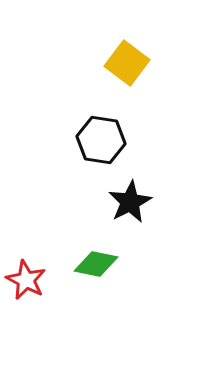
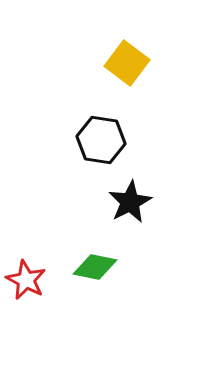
green diamond: moved 1 px left, 3 px down
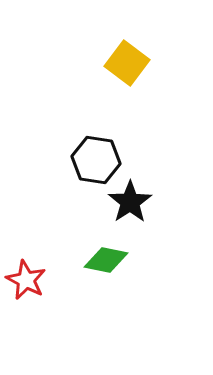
black hexagon: moved 5 px left, 20 px down
black star: rotated 6 degrees counterclockwise
green diamond: moved 11 px right, 7 px up
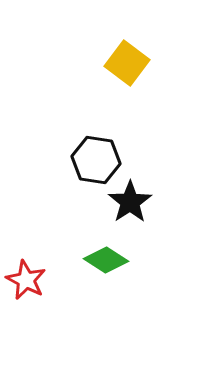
green diamond: rotated 21 degrees clockwise
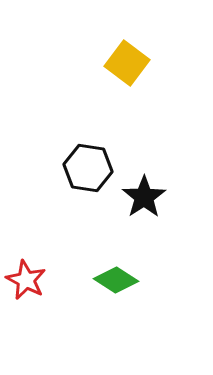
black hexagon: moved 8 px left, 8 px down
black star: moved 14 px right, 5 px up
green diamond: moved 10 px right, 20 px down
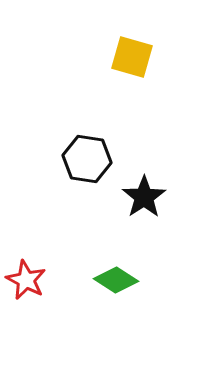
yellow square: moved 5 px right, 6 px up; rotated 21 degrees counterclockwise
black hexagon: moved 1 px left, 9 px up
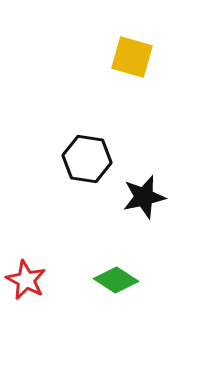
black star: rotated 21 degrees clockwise
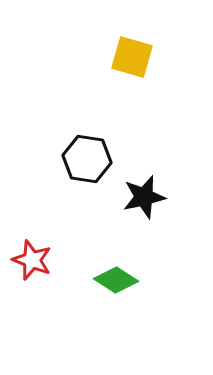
red star: moved 6 px right, 20 px up; rotated 6 degrees counterclockwise
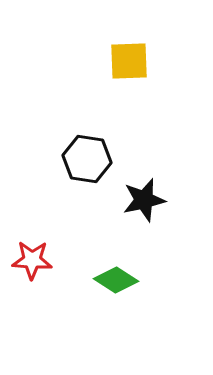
yellow square: moved 3 px left, 4 px down; rotated 18 degrees counterclockwise
black star: moved 3 px down
red star: rotated 18 degrees counterclockwise
